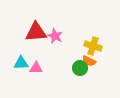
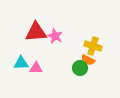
orange semicircle: moved 1 px left, 1 px up
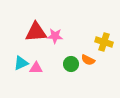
pink star: rotated 21 degrees counterclockwise
yellow cross: moved 11 px right, 4 px up
cyan triangle: rotated 21 degrees counterclockwise
green circle: moved 9 px left, 4 px up
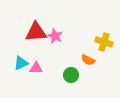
pink star: rotated 21 degrees clockwise
green circle: moved 11 px down
